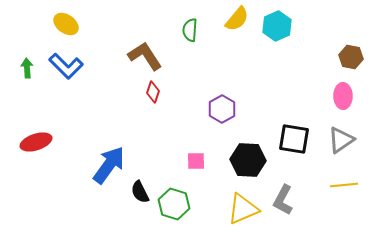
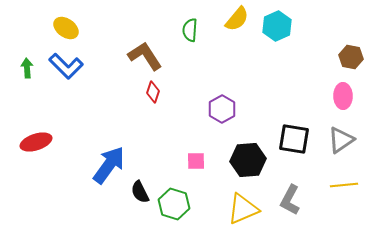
yellow ellipse: moved 4 px down
black hexagon: rotated 8 degrees counterclockwise
gray L-shape: moved 7 px right
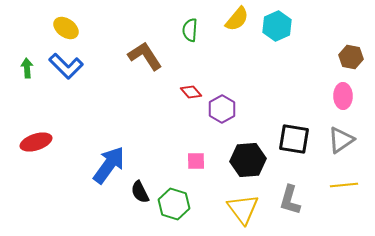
red diamond: moved 38 px right; rotated 60 degrees counterclockwise
gray L-shape: rotated 12 degrees counterclockwise
yellow triangle: rotated 44 degrees counterclockwise
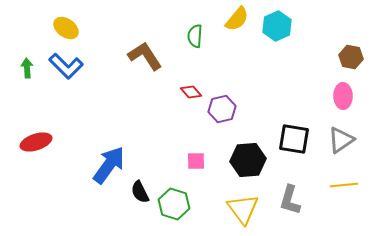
green semicircle: moved 5 px right, 6 px down
purple hexagon: rotated 16 degrees clockwise
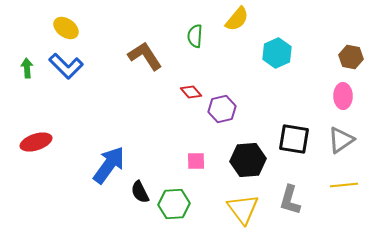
cyan hexagon: moved 27 px down
green hexagon: rotated 20 degrees counterclockwise
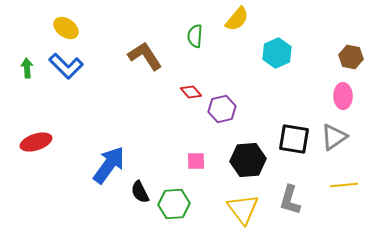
gray triangle: moved 7 px left, 3 px up
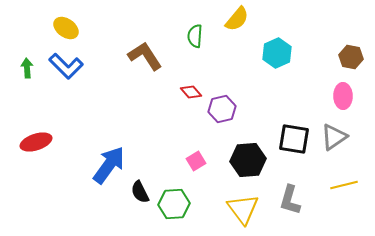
pink square: rotated 30 degrees counterclockwise
yellow line: rotated 8 degrees counterclockwise
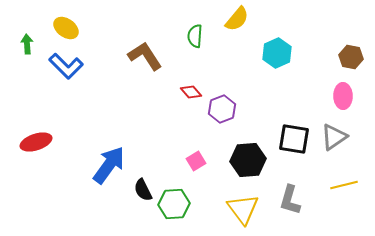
green arrow: moved 24 px up
purple hexagon: rotated 8 degrees counterclockwise
black semicircle: moved 3 px right, 2 px up
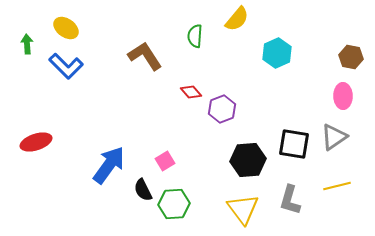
black square: moved 5 px down
pink square: moved 31 px left
yellow line: moved 7 px left, 1 px down
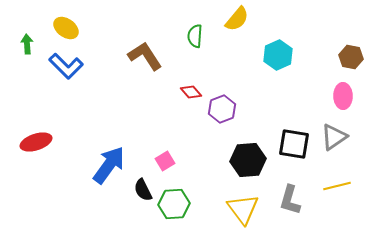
cyan hexagon: moved 1 px right, 2 px down
